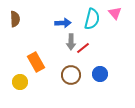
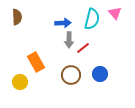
brown semicircle: moved 2 px right, 2 px up
gray arrow: moved 2 px left, 2 px up
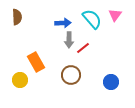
pink triangle: moved 2 px down; rotated 16 degrees clockwise
cyan semicircle: rotated 55 degrees counterclockwise
blue circle: moved 11 px right, 8 px down
yellow circle: moved 2 px up
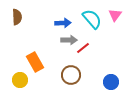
gray arrow: rotated 91 degrees counterclockwise
orange rectangle: moved 1 px left
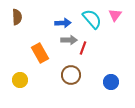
red line: rotated 32 degrees counterclockwise
orange rectangle: moved 5 px right, 9 px up
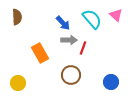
pink triangle: moved 1 px right; rotated 24 degrees counterclockwise
blue arrow: rotated 49 degrees clockwise
yellow circle: moved 2 px left, 3 px down
